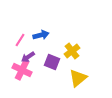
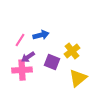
pink cross: rotated 30 degrees counterclockwise
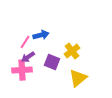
pink line: moved 5 px right, 2 px down
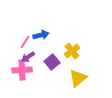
purple square: rotated 28 degrees clockwise
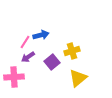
yellow cross: rotated 21 degrees clockwise
pink cross: moved 8 px left, 7 px down
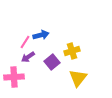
yellow triangle: rotated 12 degrees counterclockwise
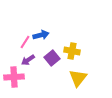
yellow cross: rotated 28 degrees clockwise
purple arrow: moved 3 px down
purple square: moved 4 px up
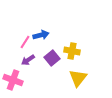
pink cross: moved 1 px left, 3 px down; rotated 24 degrees clockwise
